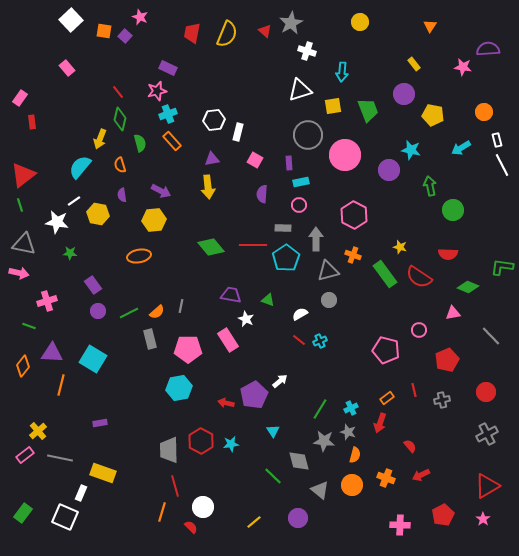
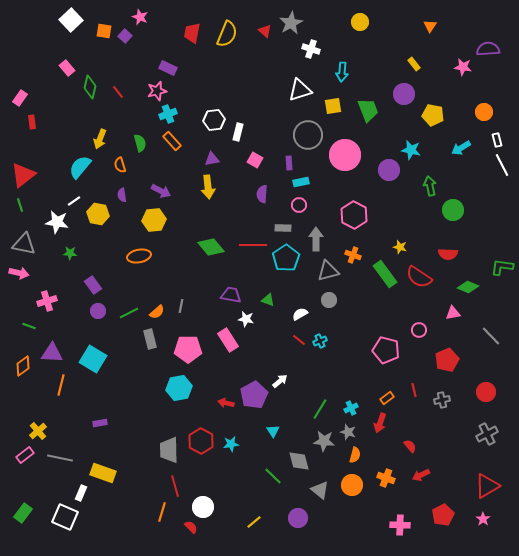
white cross at (307, 51): moved 4 px right, 2 px up
green diamond at (120, 119): moved 30 px left, 32 px up
white star at (246, 319): rotated 14 degrees counterclockwise
orange diamond at (23, 366): rotated 15 degrees clockwise
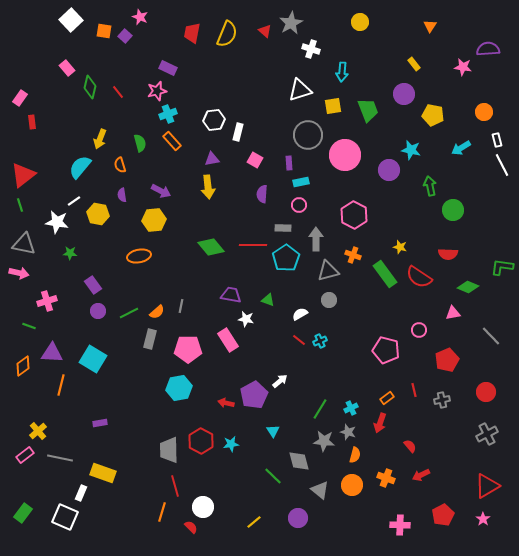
gray rectangle at (150, 339): rotated 30 degrees clockwise
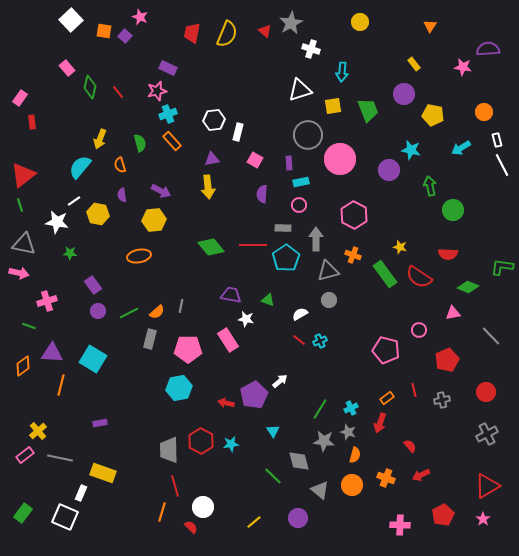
pink circle at (345, 155): moved 5 px left, 4 px down
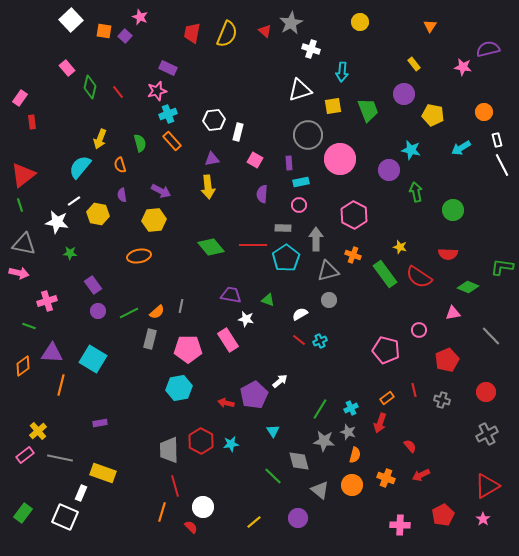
purple semicircle at (488, 49): rotated 10 degrees counterclockwise
green arrow at (430, 186): moved 14 px left, 6 px down
gray cross at (442, 400): rotated 28 degrees clockwise
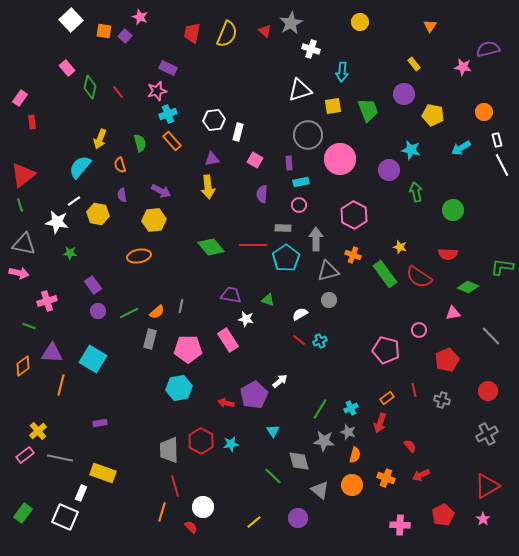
red circle at (486, 392): moved 2 px right, 1 px up
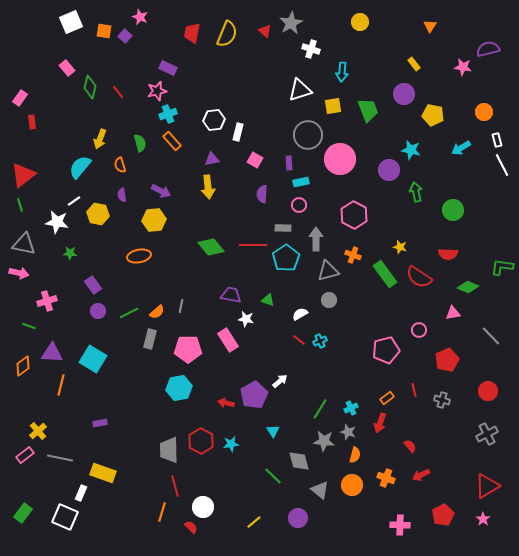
white square at (71, 20): moved 2 px down; rotated 20 degrees clockwise
pink pentagon at (386, 350): rotated 28 degrees counterclockwise
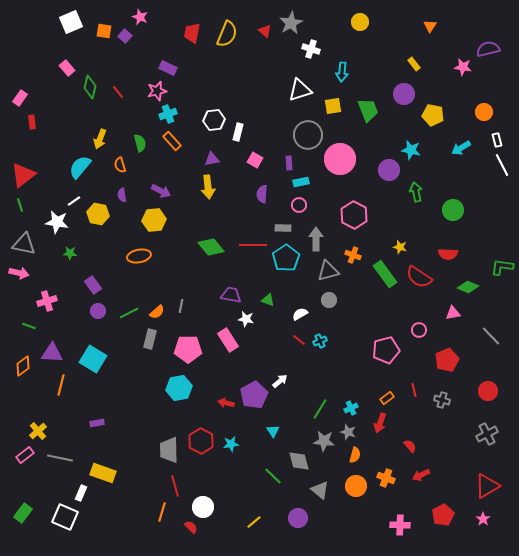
purple rectangle at (100, 423): moved 3 px left
orange circle at (352, 485): moved 4 px right, 1 px down
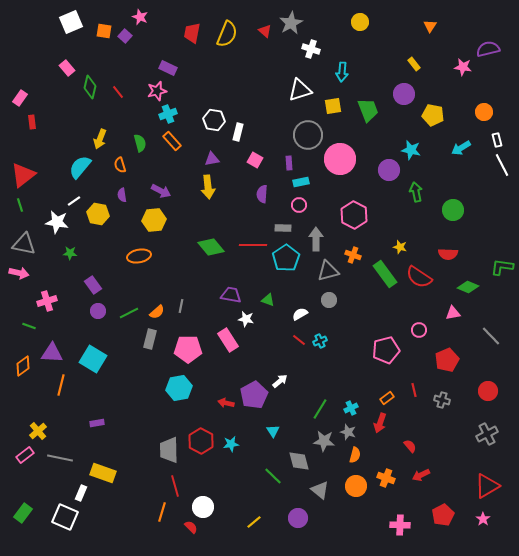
white hexagon at (214, 120): rotated 15 degrees clockwise
